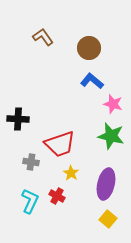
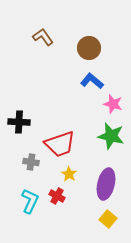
black cross: moved 1 px right, 3 px down
yellow star: moved 2 px left, 1 px down
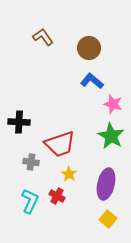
green star: rotated 16 degrees clockwise
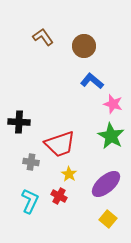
brown circle: moved 5 px left, 2 px up
purple ellipse: rotated 36 degrees clockwise
red cross: moved 2 px right
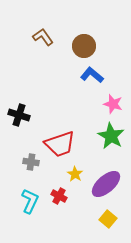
blue L-shape: moved 6 px up
black cross: moved 7 px up; rotated 15 degrees clockwise
yellow star: moved 6 px right
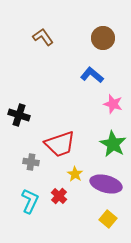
brown circle: moved 19 px right, 8 px up
green star: moved 2 px right, 8 px down
purple ellipse: rotated 56 degrees clockwise
red cross: rotated 14 degrees clockwise
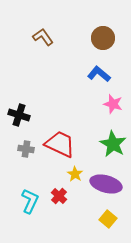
blue L-shape: moved 7 px right, 1 px up
red trapezoid: rotated 136 degrees counterclockwise
gray cross: moved 5 px left, 13 px up
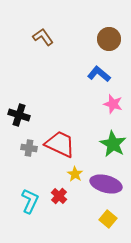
brown circle: moved 6 px right, 1 px down
gray cross: moved 3 px right, 1 px up
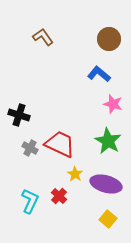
green star: moved 5 px left, 3 px up
gray cross: moved 1 px right; rotated 21 degrees clockwise
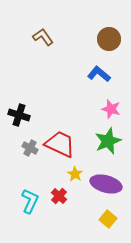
pink star: moved 2 px left, 5 px down
green star: rotated 20 degrees clockwise
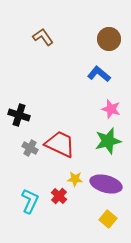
green star: rotated 8 degrees clockwise
yellow star: moved 5 px down; rotated 28 degrees counterclockwise
